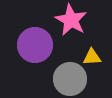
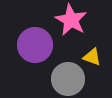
yellow triangle: rotated 24 degrees clockwise
gray circle: moved 2 px left
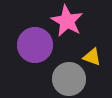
pink star: moved 4 px left, 1 px down
gray circle: moved 1 px right
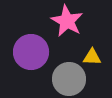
purple circle: moved 4 px left, 7 px down
yellow triangle: rotated 18 degrees counterclockwise
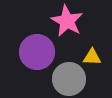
purple circle: moved 6 px right
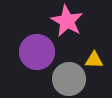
yellow triangle: moved 2 px right, 3 px down
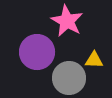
gray circle: moved 1 px up
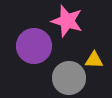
pink star: rotated 12 degrees counterclockwise
purple circle: moved 3 px left, 6 px up
